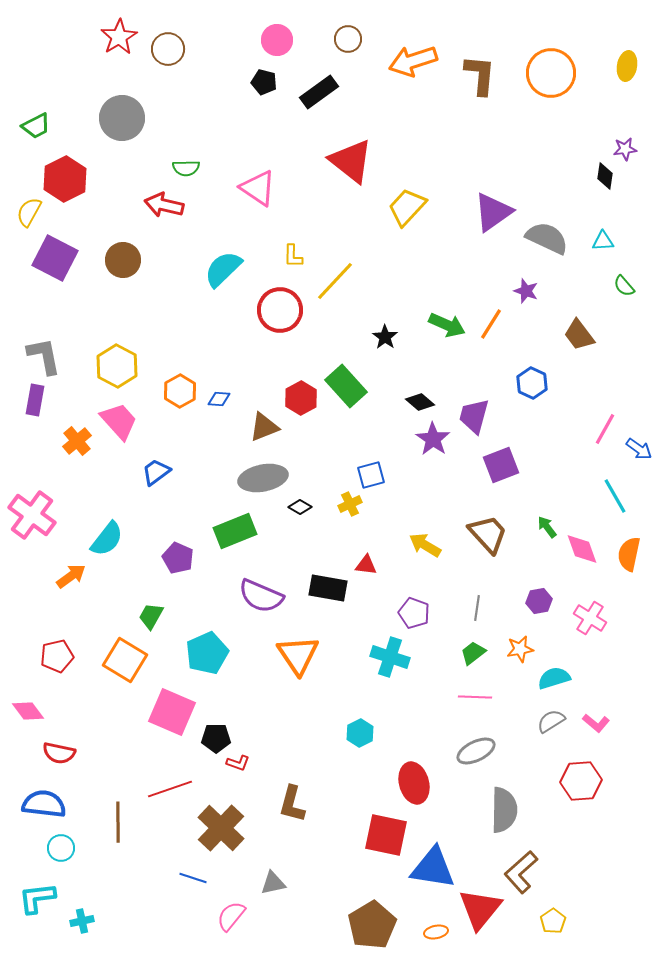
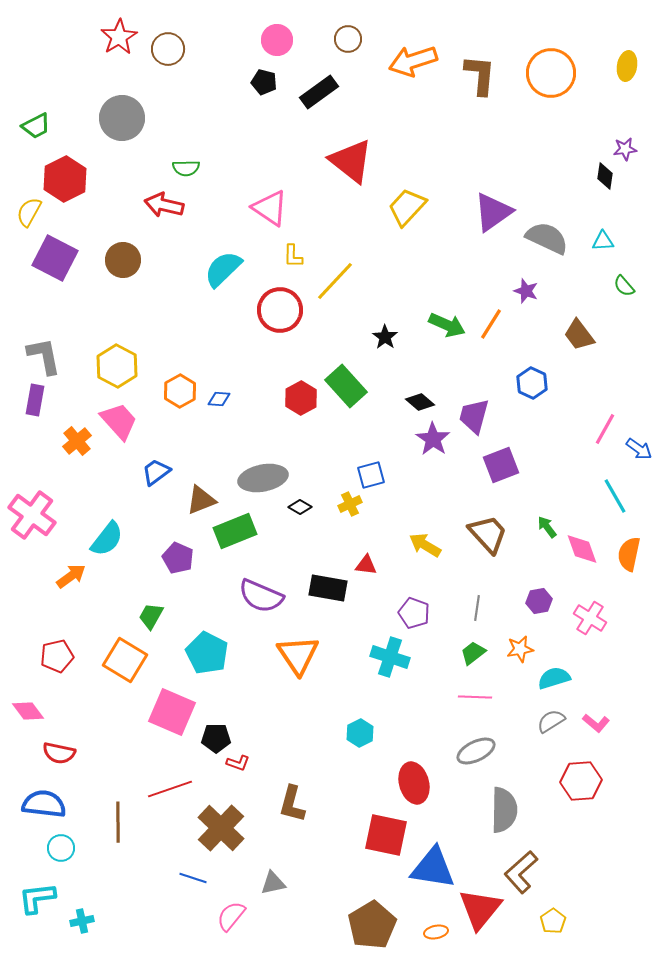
pink triangle at (258, 188): moved 12 px right, 20 px down
brown triangle at (264, 427): moved 63 px left, 73 px down
cyan pentagon at (207, 653): rotated 21 degrees counterclockwise
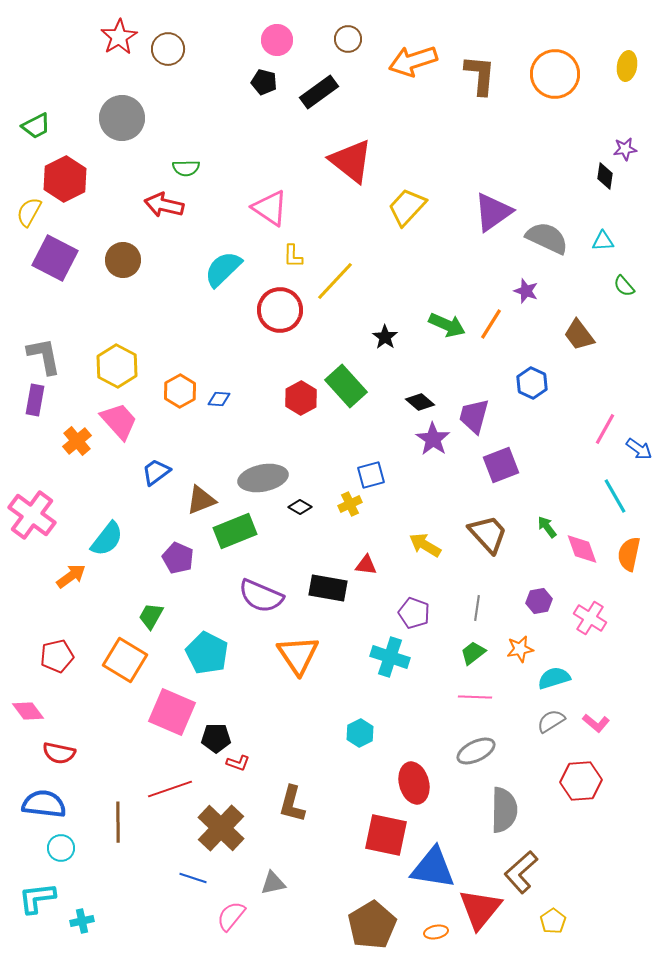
orange circle at (551, 73): moved 4 px right, 1 px down
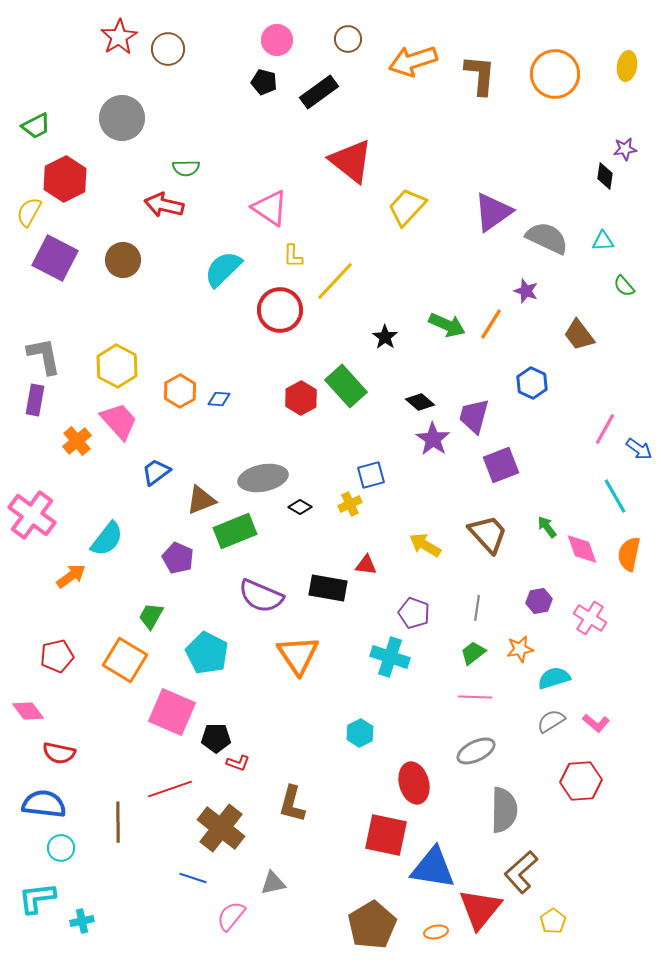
brown cross at (221, 828): rotated 6 degrees counterclockwise
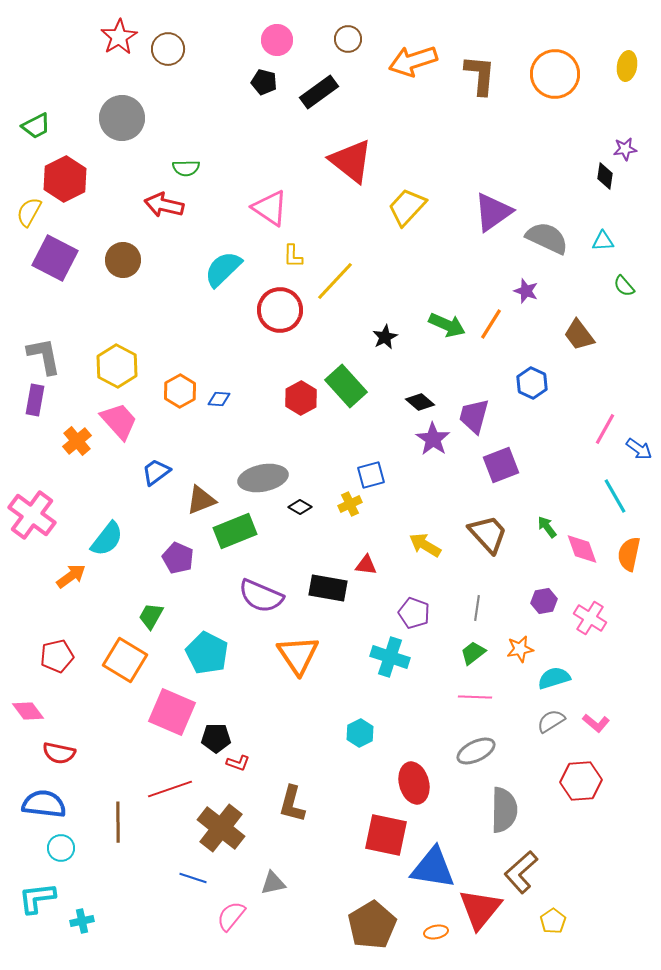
black star at (385, 337): rotated 10 degrees clockwise
purple hexagon at (539, 601): moved 5 px right
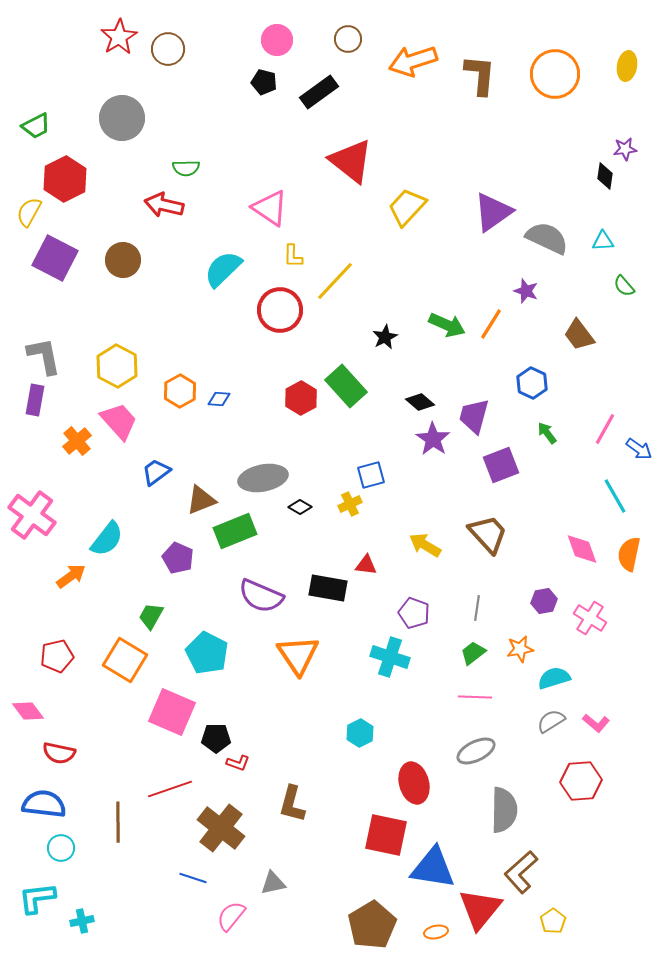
green arrow at (547, 527): moved 94 px up
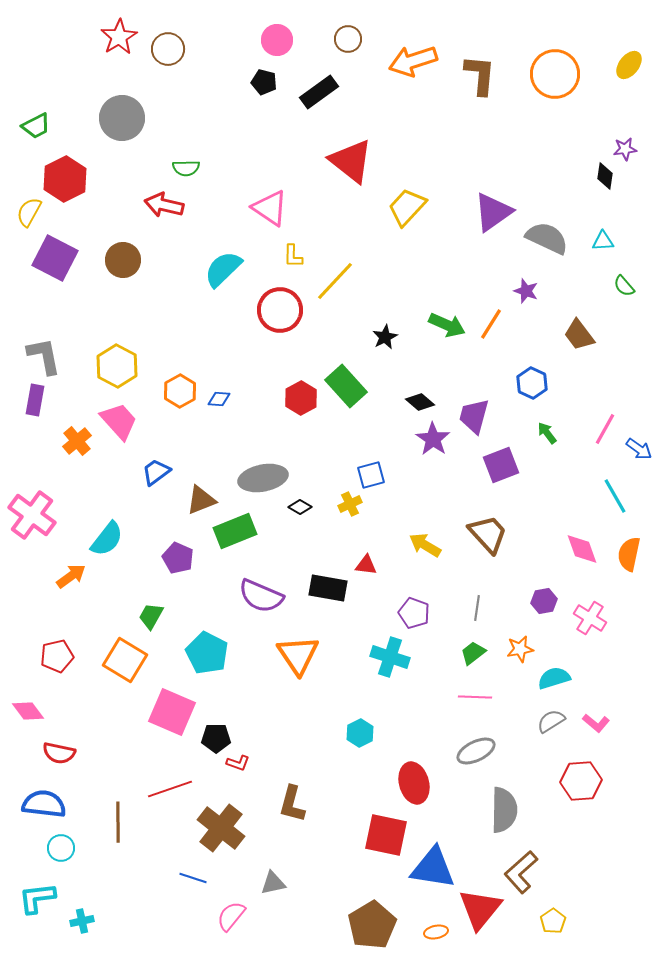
yellow ellipse at (627, 66): moved 2 px right, 1 px up; rotated 28 degrees clockwise
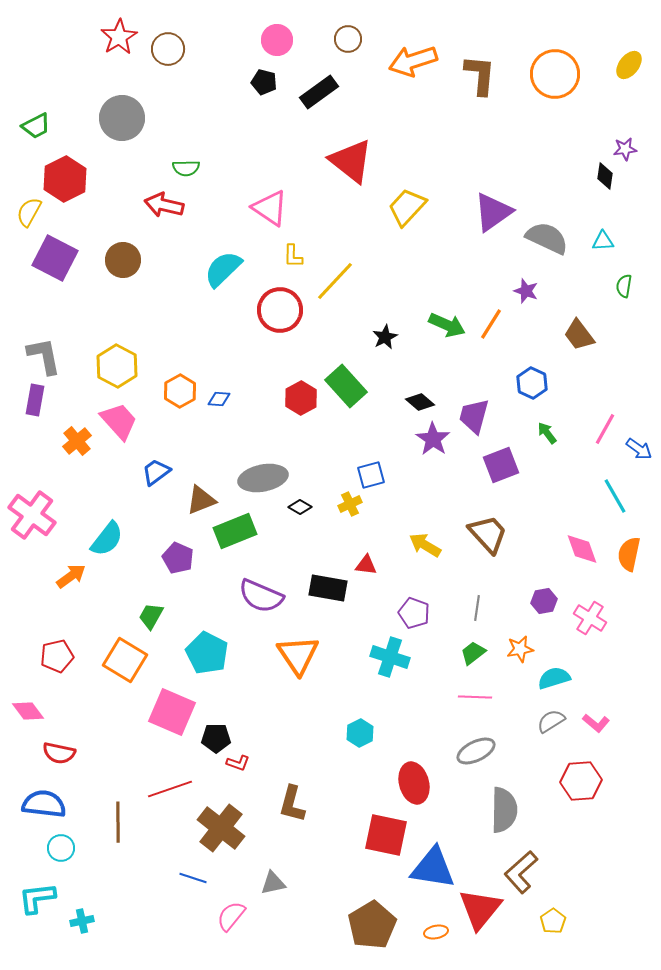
green semicircle at (624, 286): rotated 50 degrees clockwise
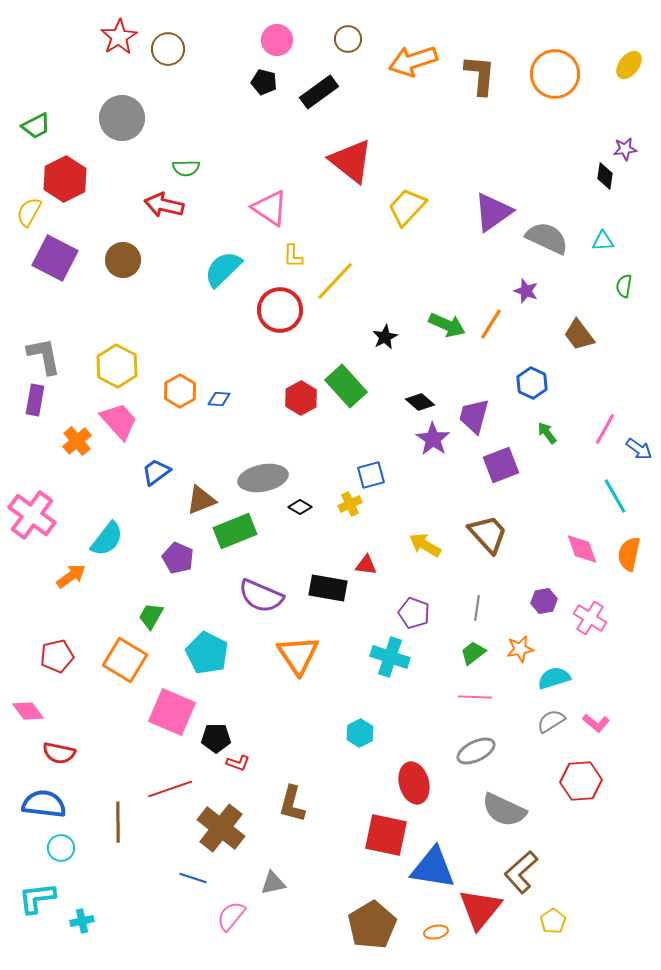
gray semicircle at (504, 810): rotated 114 degrees clockwise
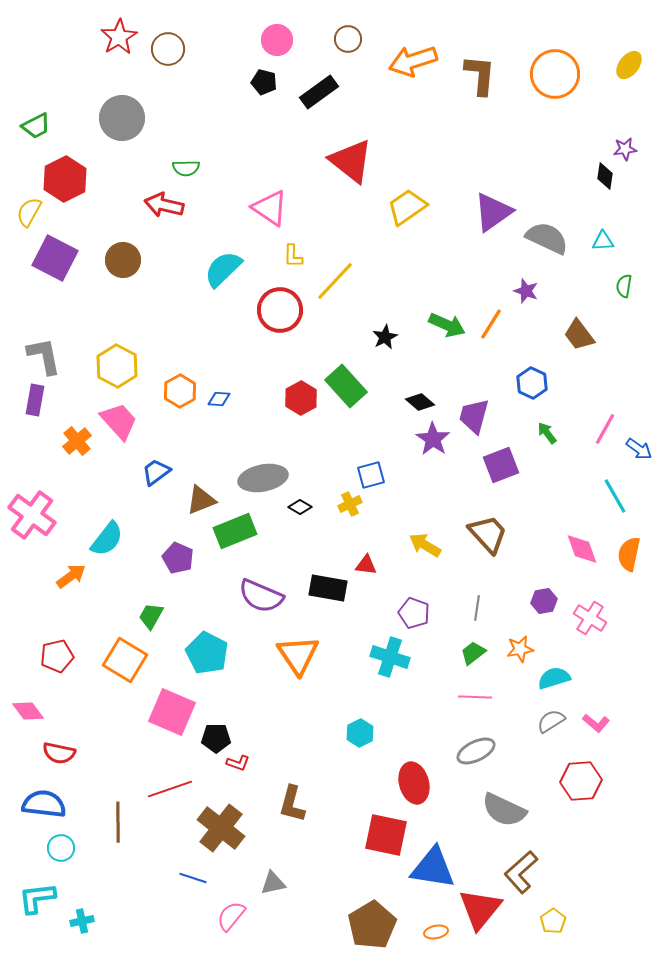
yellow trapezoid at (407, 207): rotated 12 degrees clockwise
